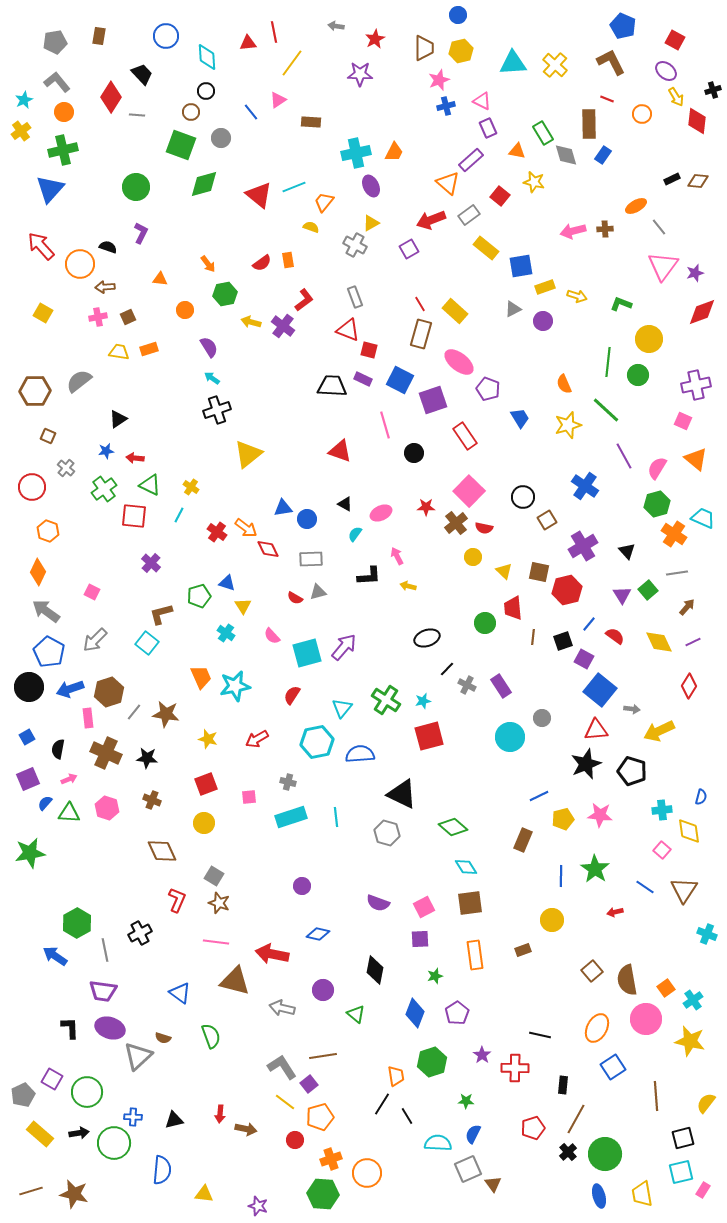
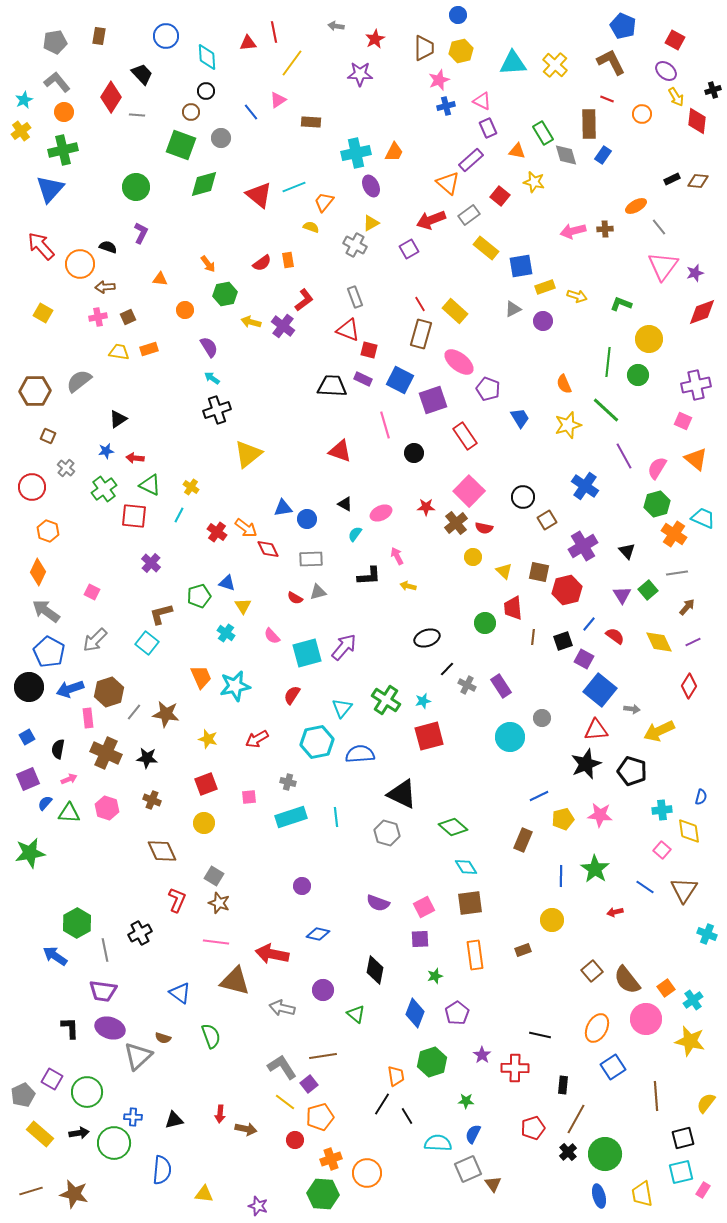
brown semicircle at (627, 980): rotated 28 degrees counterclockwise
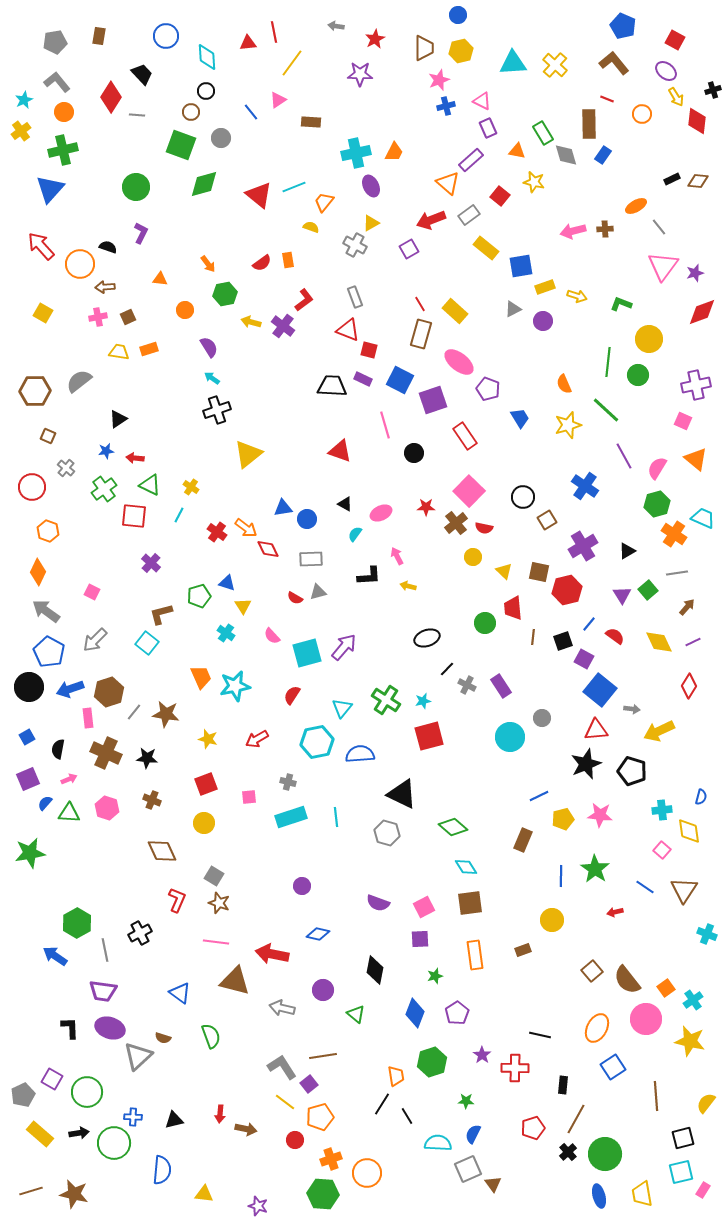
brown L-shape at (611, 62): moved 3 px right, 1 px down; rotated 12 degrees counterclockwise
black triangle at (627, 551): rotated 42 degrees clockwise
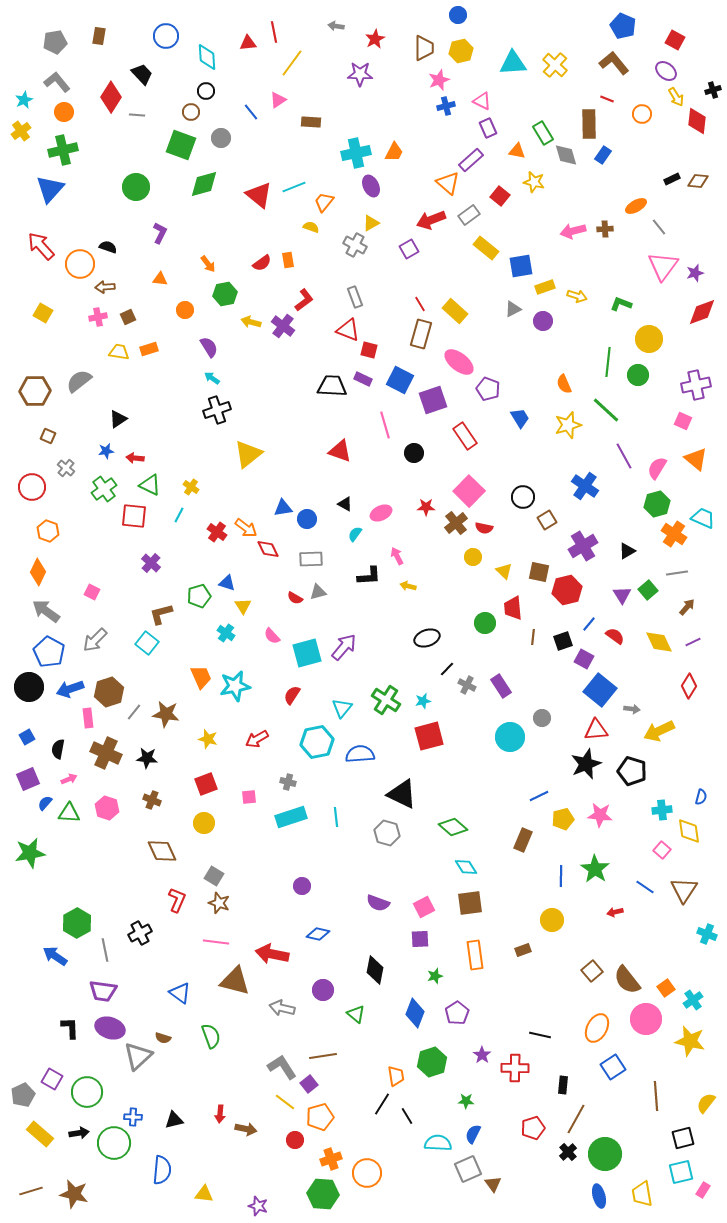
purple L-shape at (141, 233): moved 19 px right
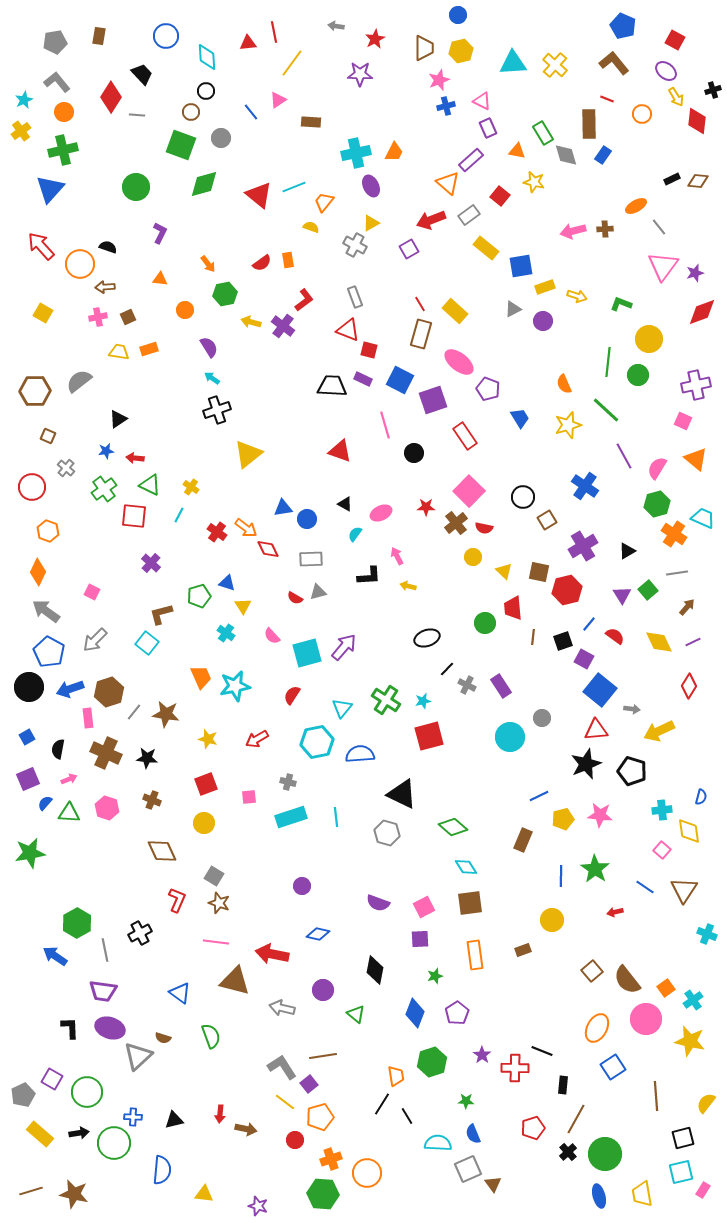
black line at (540, 1035): moved 2 px right, 16 px down; rotated 10 degrees clockwise
blue semicircle at (473, 1134): rotated 48 degrees counterclockwise
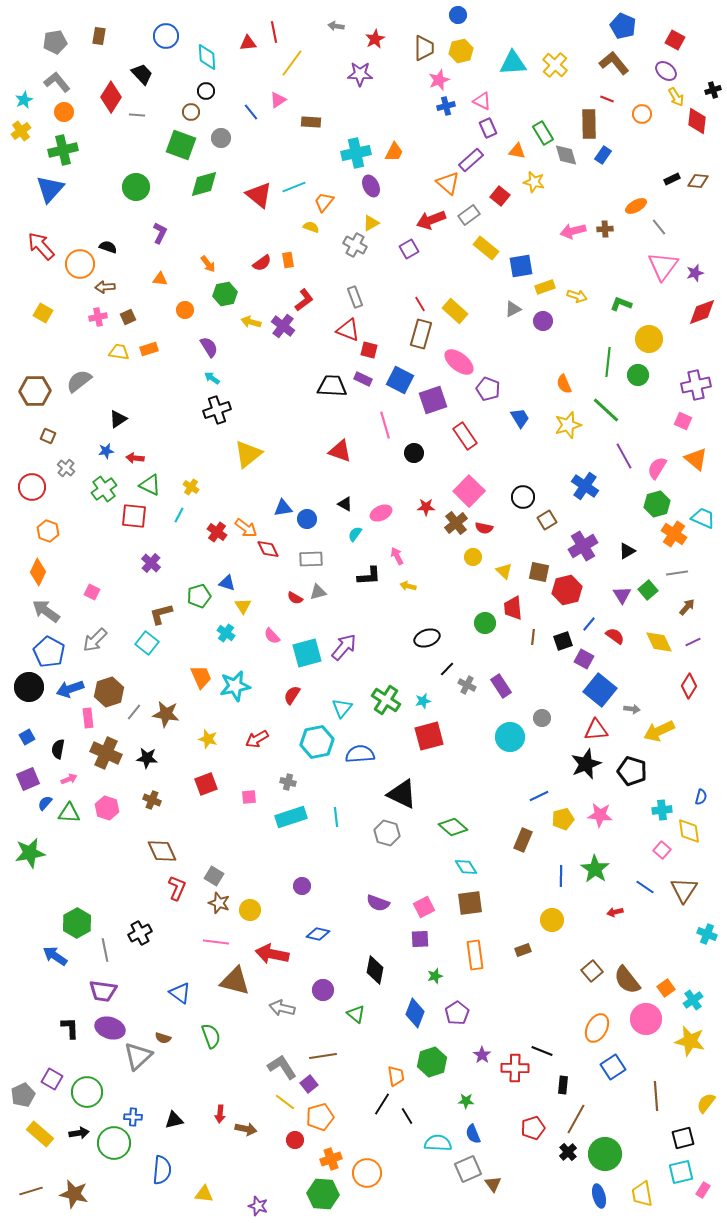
yellow circle at (204, 823): moved 46 px right, 87 px down
red L-shape at (177, 900): moved 12 px up
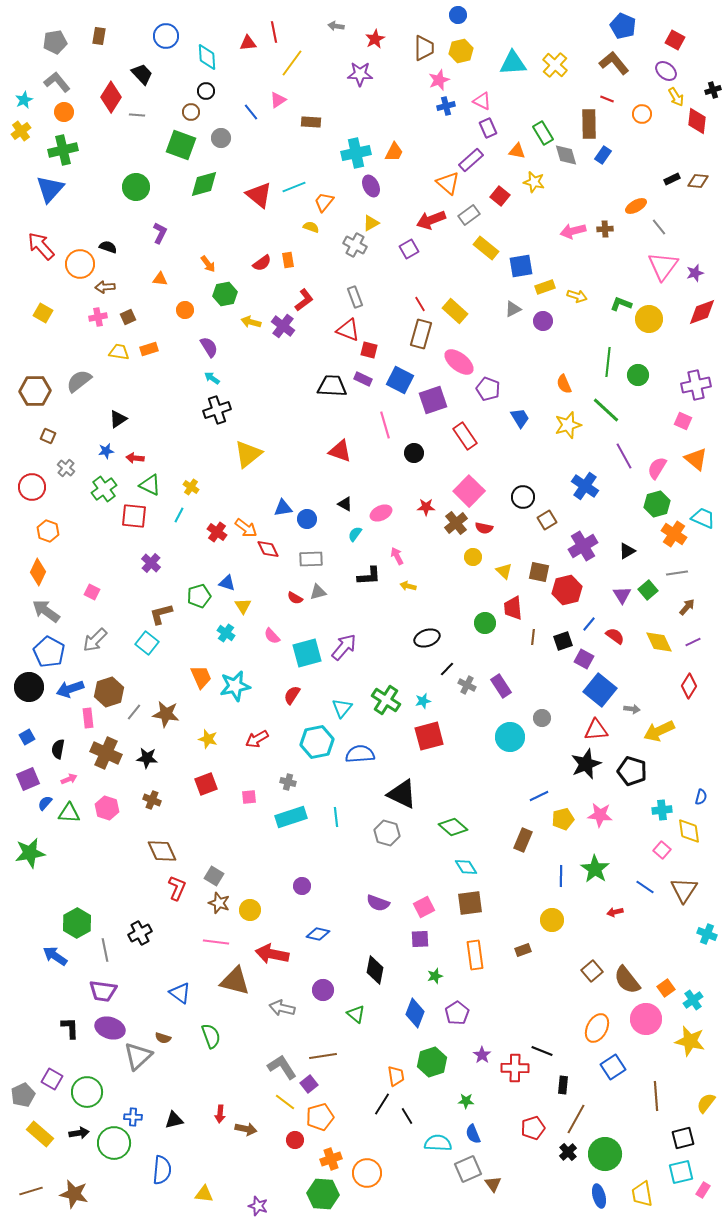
yellow circle at (649, 339): moved 20 px up
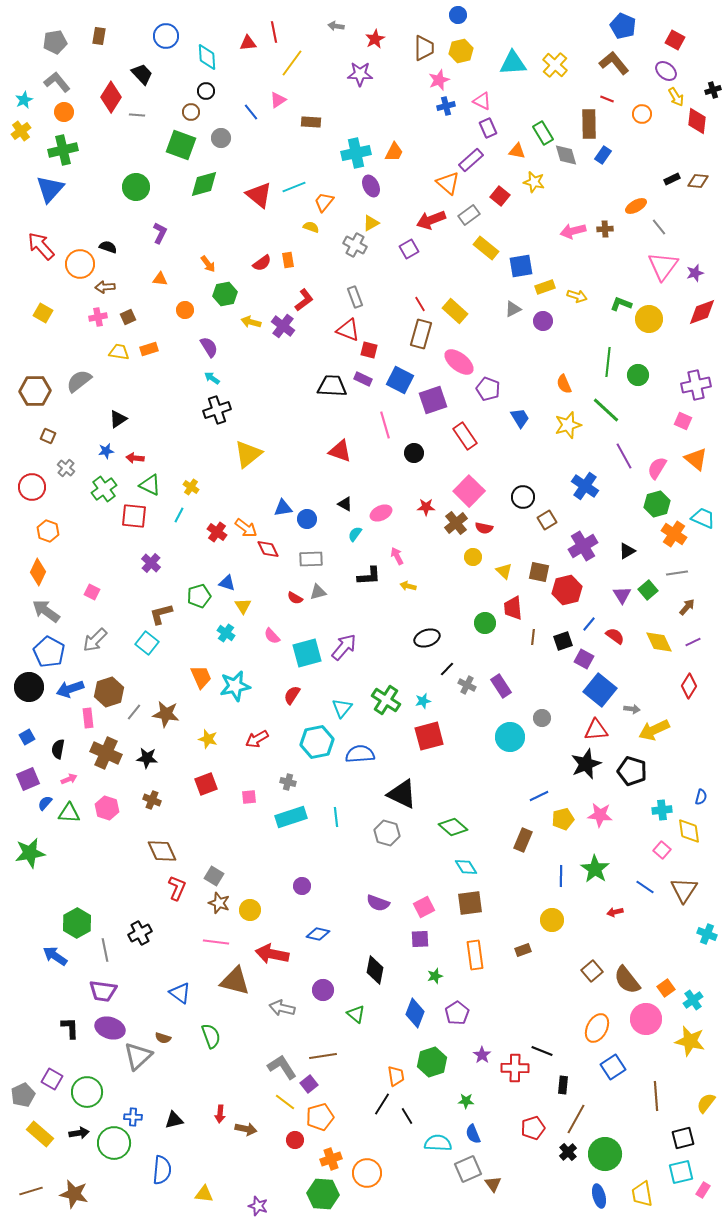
yellow arrow at (659, 731): moved 5 px left, 1 px up
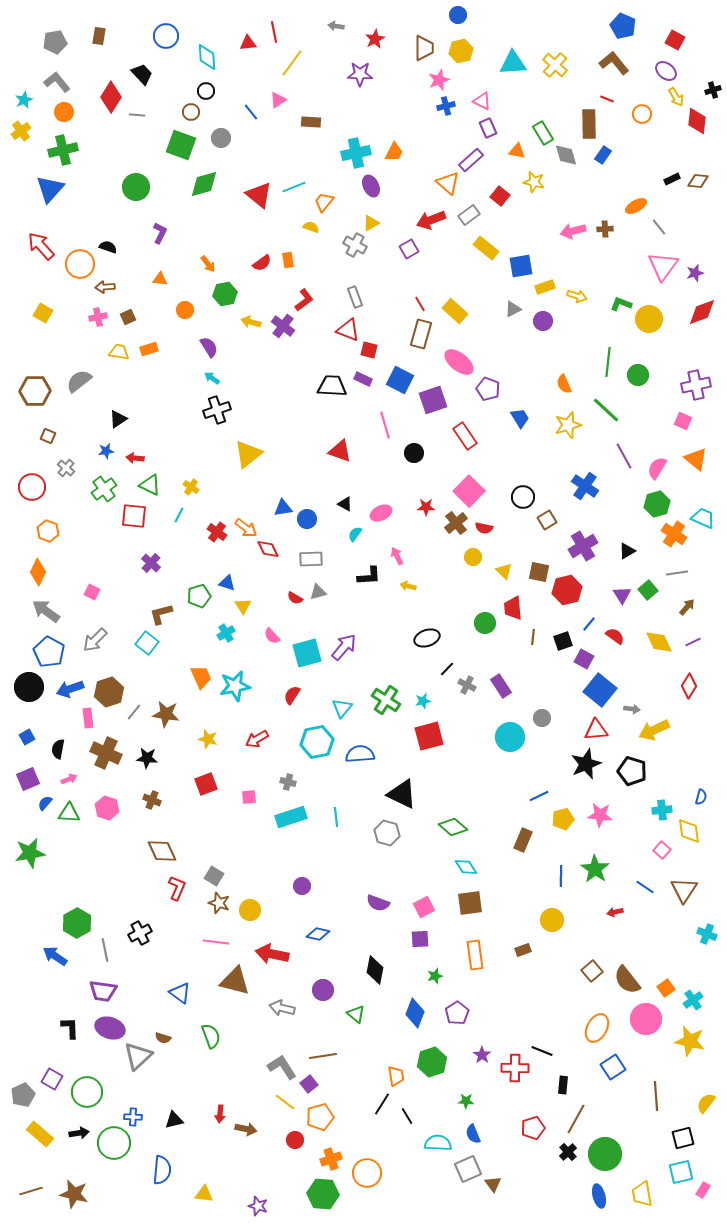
cyan cross at (226, 633): rotated 24 degrees clockwise
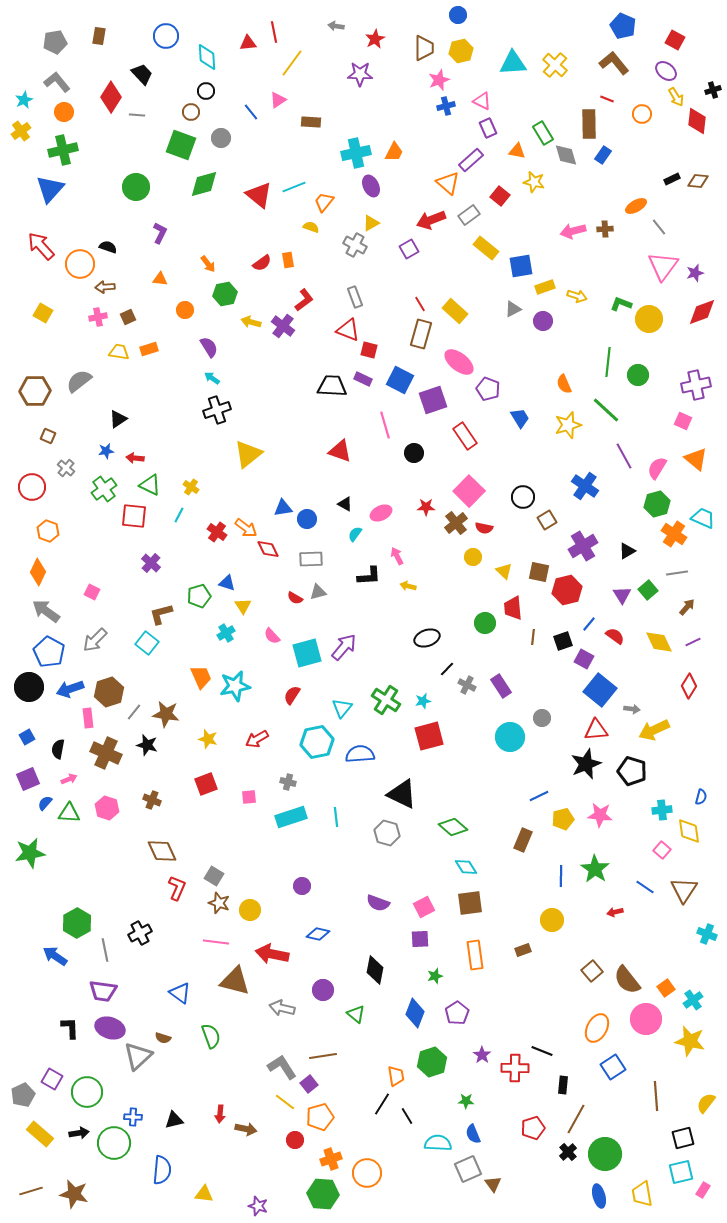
black star at (147, 758): moved 13 px up; rotated 10 degrees clockwise
